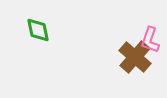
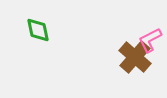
pink L-shape: rotated 44 degrees clockwise
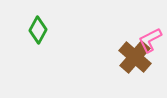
green diamond: rotated 40 degrees clockwise
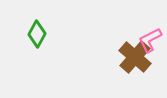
green diamond: moved 1 px left, 4 px down
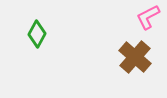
pink L-shape: moved 2 px left, 23 px up
